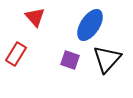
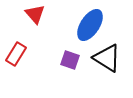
red triangle: moved 3 px up
black triangle: moved 1 px up; rotated 40 degrees counterclockwise
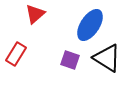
red triangle: rotated 30 degrees clockwise
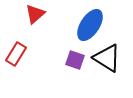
purple square: moved 5 px right
